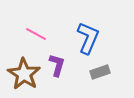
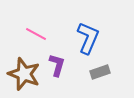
brown star: rotated 12 degrees counterclockwise
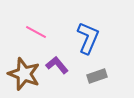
pink line: moved 2 px up
purple L-shape: rotated 55 degrees counterclockwise
gray rectangle: moved 3 px left, 4 px down
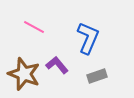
pink line: moved 2 px left, 5 px up
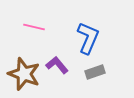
pink line: rotated 15 degrees counterclockwise
gray rectangle: moved 2 px left, 4 px up
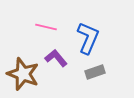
pink line: moved 12 px right
purple L-shape: moved 1 px left, 7 px up
brown star: moved 1 px left
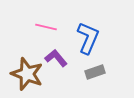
brown star: moved 4 px right
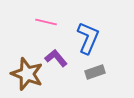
pink line: moved 5 px up
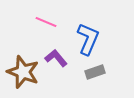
pink line: rotated 10 degrees clockwise
blue L-shape: moved 1 px down
brown star: moved 4 px left, 2 px up
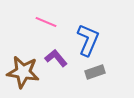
blue L-shape: moved 1 px down
brown star: rotated 12 degrees counterclockwise
